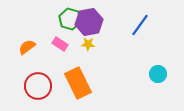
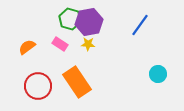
orange rectangle: moved 1 px left, 1 px up; rotated 8 degrees counterclockwise
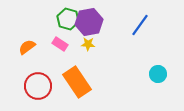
green hexagon: moved 2 px left
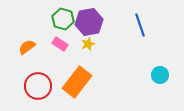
green hexagon: moved 5 px left
blue line: rotated 55 degrees counterclockwise
yellow star: rotated 24 degrees counterclockwise
cyan circle: moved 2 px right, 1 px down
orange rectangle: rotated 72 degrees clockwise
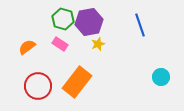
yellow star: moved 10 px right
cyan circle: moved 1 px right, 2 px down
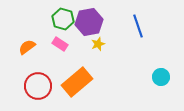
blue line: moved 2 px left, 1 px down
orange rectangle: rotated 12 degrees clockwise
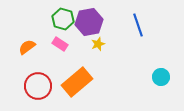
blue line: moved 1 px up
